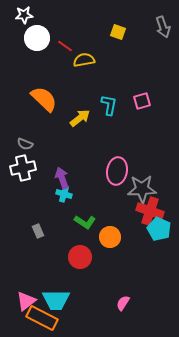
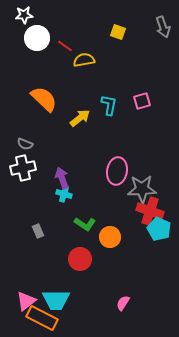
green L-shape: moved 2 px down
red circle: moved 2 px down
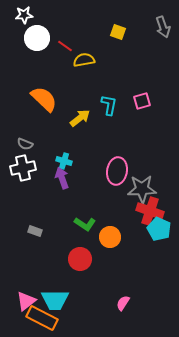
cyan cross: moved 33 px up
gray rectangle: moved 3 px left; rotated 48 degrees counterclockwise
cyan trapezoid: moved 1 px left
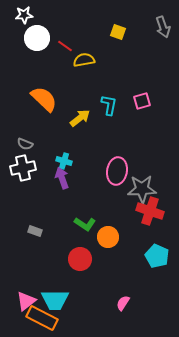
cyan pentagon: moved 2 px left, 27 px down
orange circle: moved 2 px left
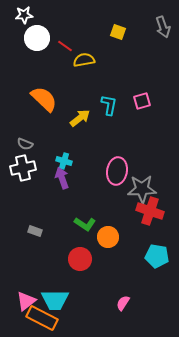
cyan pentagon: rotated 15 degrees counterclockwise
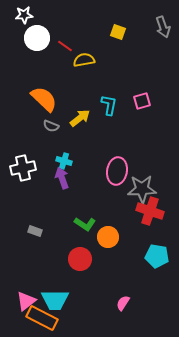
gray semicircle: moved 26 px right, 18 px up
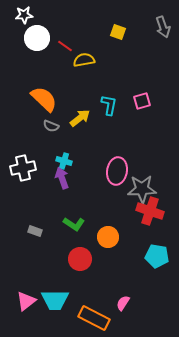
green L-shape: moved 11 px left
orange rectangle: moved 52 px right
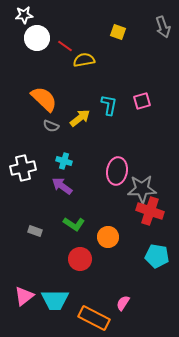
purple arrow: moved 8 px down; rotated 35 degrees counterclockwise
pink triangle: moved 2 px left, 5 px up
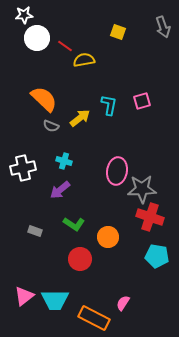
purple arrow: moved 2 px left, 4 px down; rotated 75 degrees counterclockwise
red cross: moved 6 px down
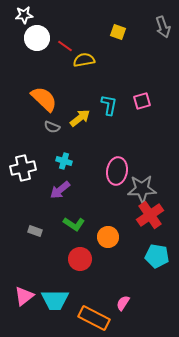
gray semicircle: moved 1 px right, 1 px down
red cross: moved 2 px up; rotated 36 degrees clockwise
